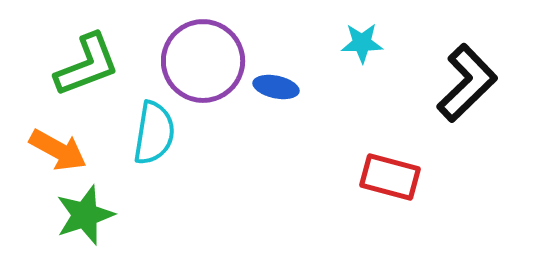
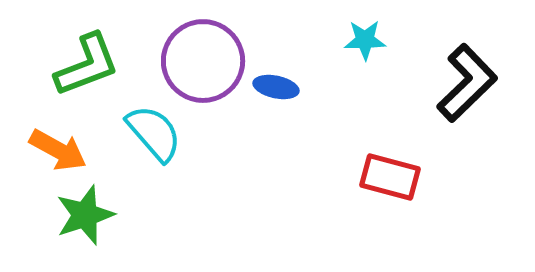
cyan star: moved 3 px right, 3 px up
cyan semicircle: rotated 50 degrees counterclockwise
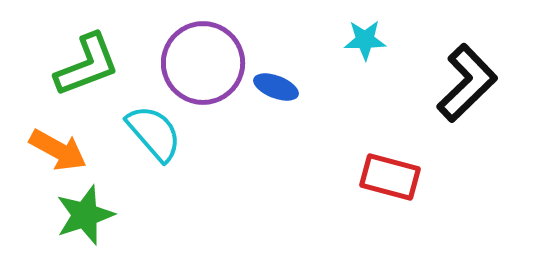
purple circle: moved 2 px down
blue ellipse: rotated 9 degrees clockwise
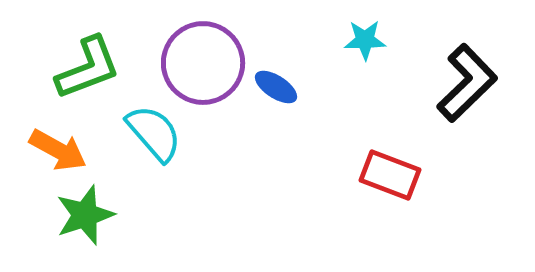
green L-shape: moved 1 px right, 3 px down
blue ellipse: rotated 12 degrees clockwise
red rectangle: moved 2 px up; rotated 6 degrees clockwise
